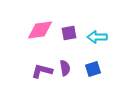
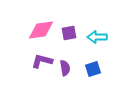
pink diamond: moved 1 px right
purple L-shape: moved 10 px up
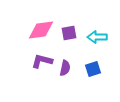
purple semicircle: rotated 21 degrees clockwise
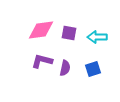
purple square: rotated 21 degrees clockwise
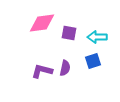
pink diamond: moved 1 px right, 7 px up
purple L-shape: moved 10 px down
blue square: moved 8 px up
